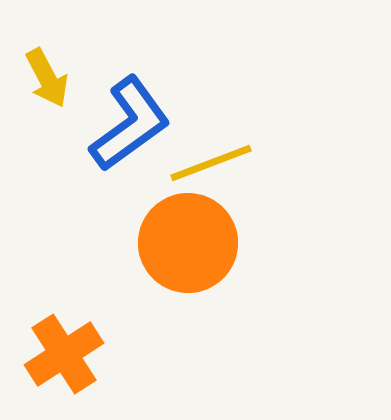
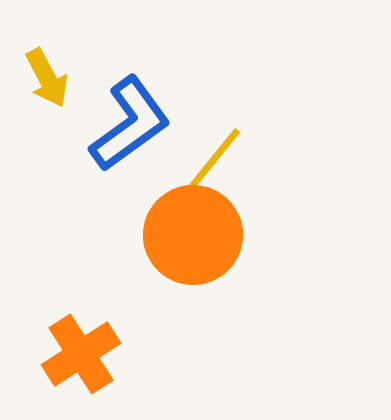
yellow line: rotated 30 degrees counterclockwise
orange circle: moved 5 px right, 8 px up
orange cross: moved 17 px right
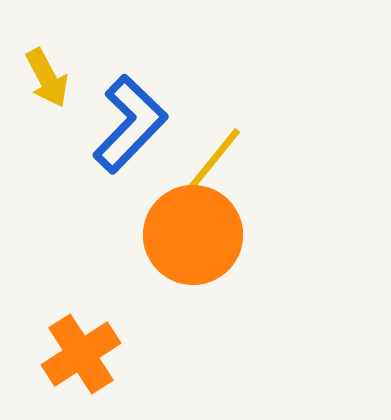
blue L-shape: rotated 10 degrees counterclockwise
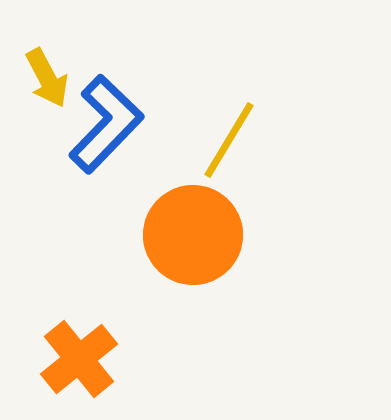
blue L-shape: moved 24 px left
yellow line: moved 18 px right, 23 px up; rotated 8 degrees counterclockwise
orange cross: moved 2 px left, 5 px down; rotated 6 degrees counterclockwise
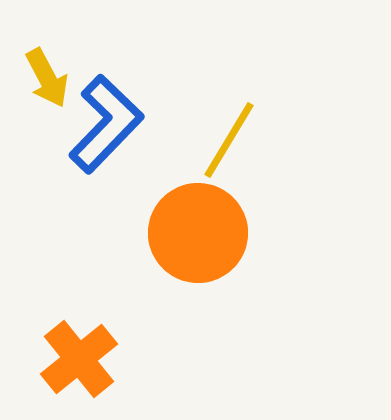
orange circle: moved 5 px right, 2 px up
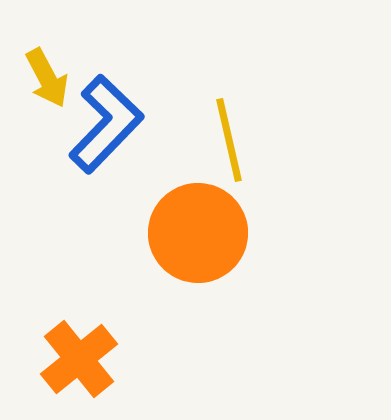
yellow line: rotated 44 degrees counterclockwise
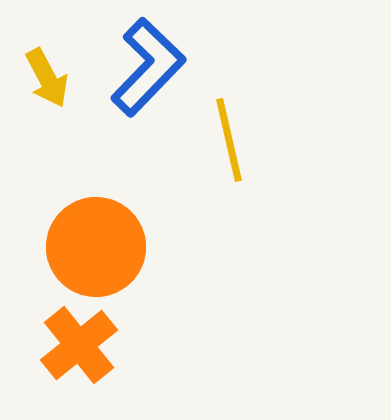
blue L-shape: moved 42 px right, 57 px up
orange circle: moved 102 px left, 14 px down
orange cross: moved 14 px up
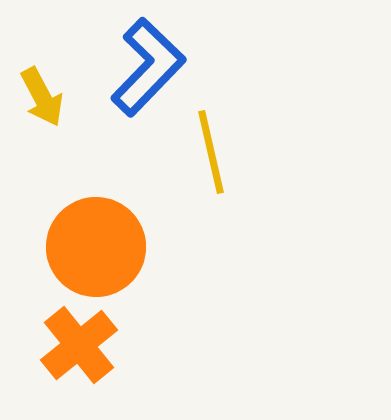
yellow arrow: moved 5 px left, 19 px down
yellow line: moved 18 px left, 12 px down
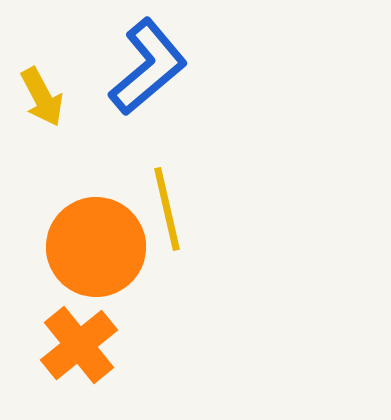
blue L-shape: rotated 6 degrees clockwise
yellow line: moved 44 px left, 57 px down
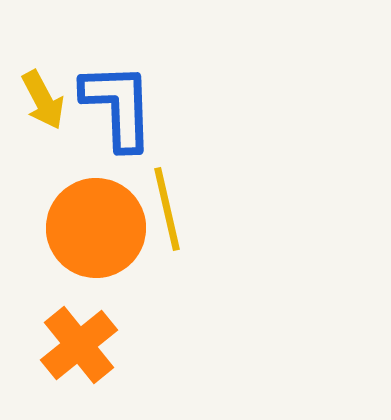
blue L-shape: moved 30 px left, 39 px down; rotated 52 degrees counterclockwise
yellow arrow: moved 1 px right, 3 px down
orange circle: moved 19 px up
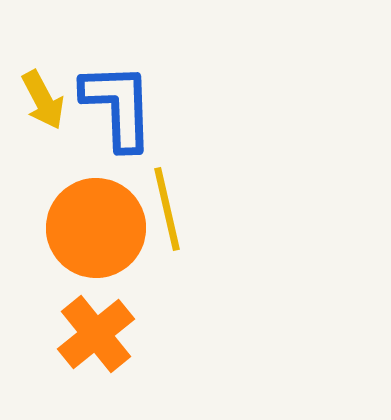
orange cross: moved 17 px right, 11 px up
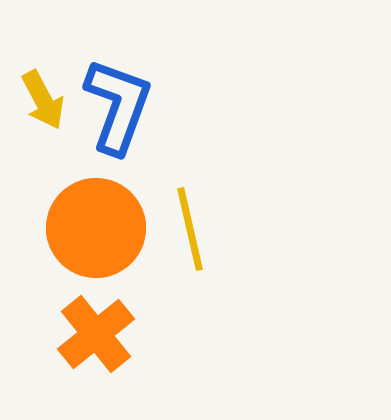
blue L-shape: rotated 22 degrees clockwise
yellow line: moved 23 px right, 20 px down
